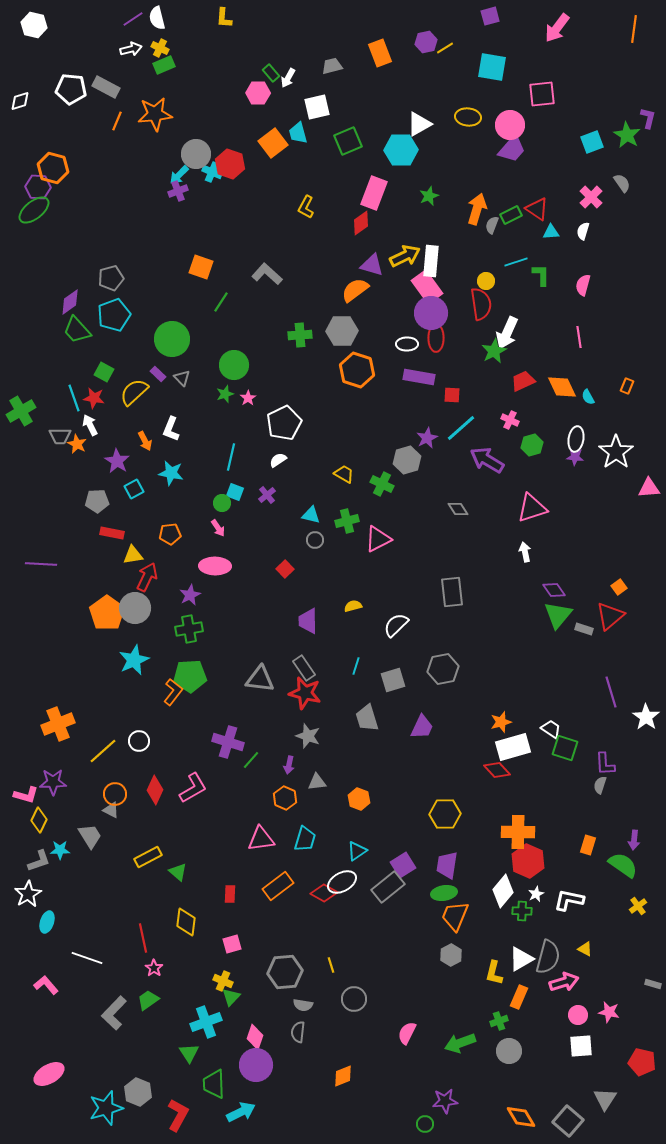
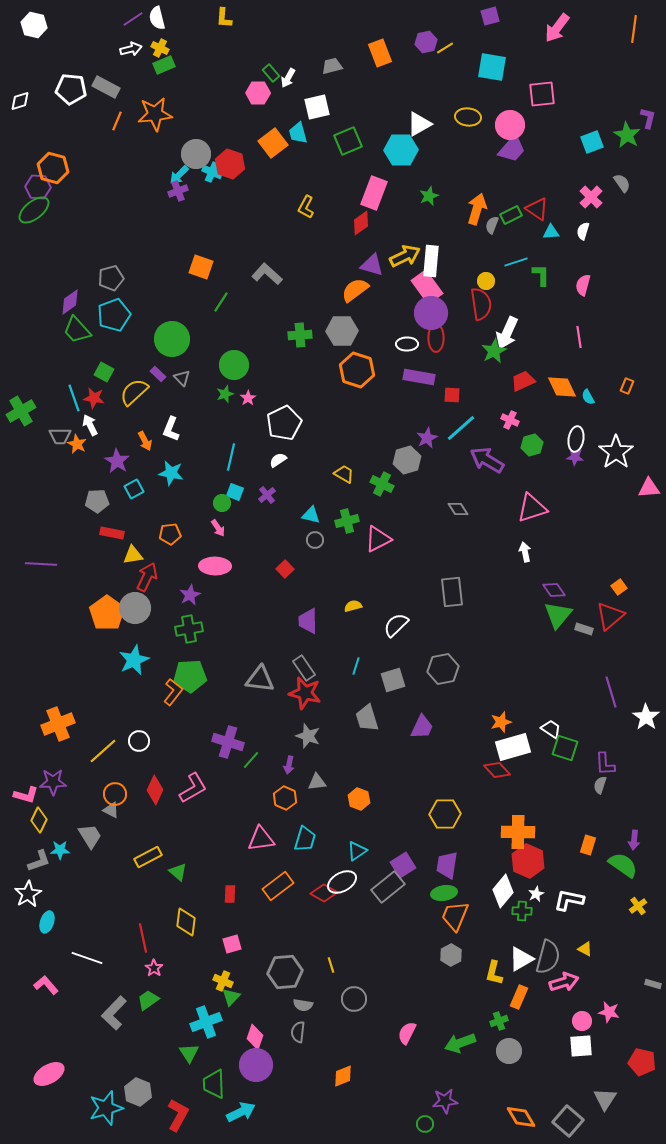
pink circle at (578, 1015): moved 4 px right, 6 px down
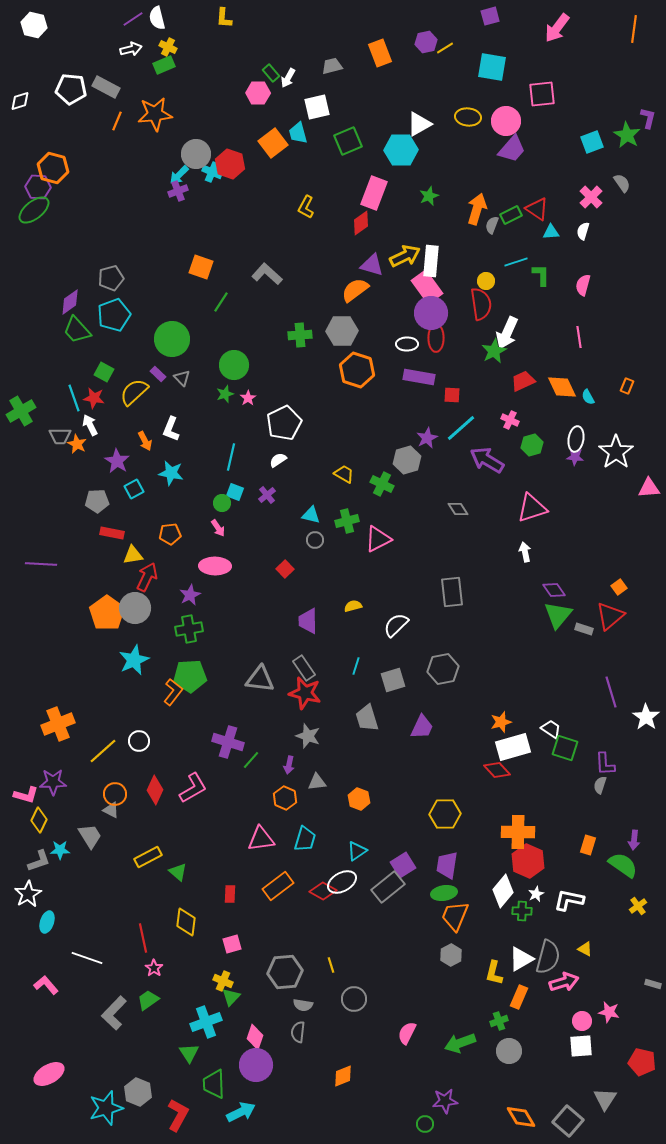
yellow cross at (160, 48): moved 8 px right, 1 px up
pink circle at (510, 125): moved 4 px left, 4 px up
red diamond at (324, 893): moved 1 px left, 2 px up
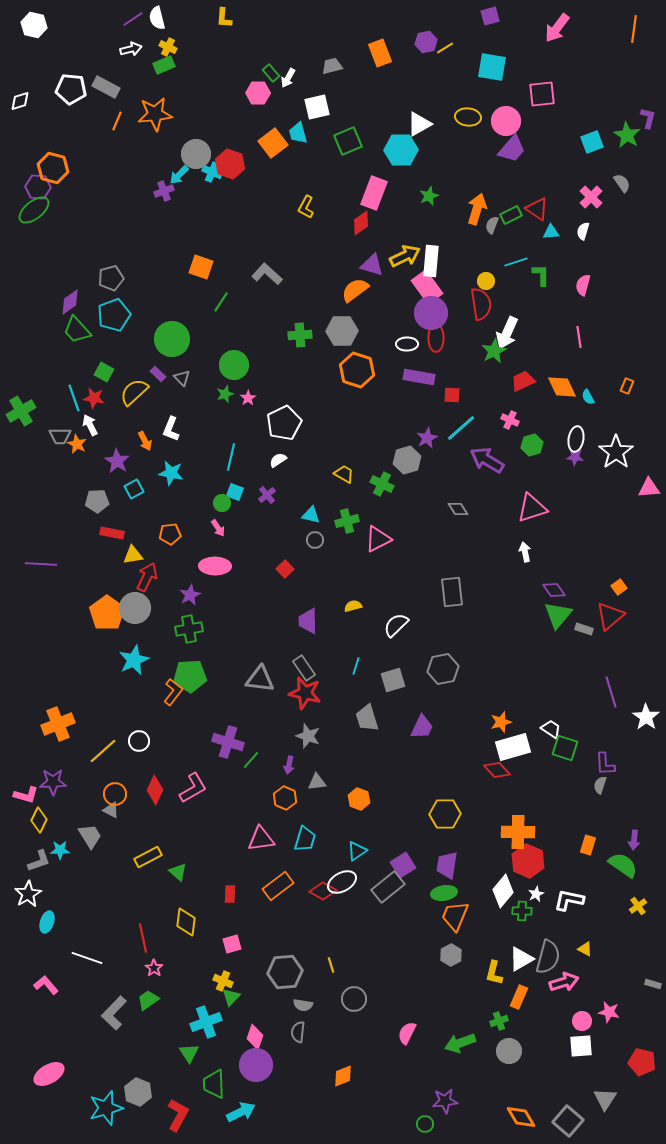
purple cross at (178, 191): moved 14 px left
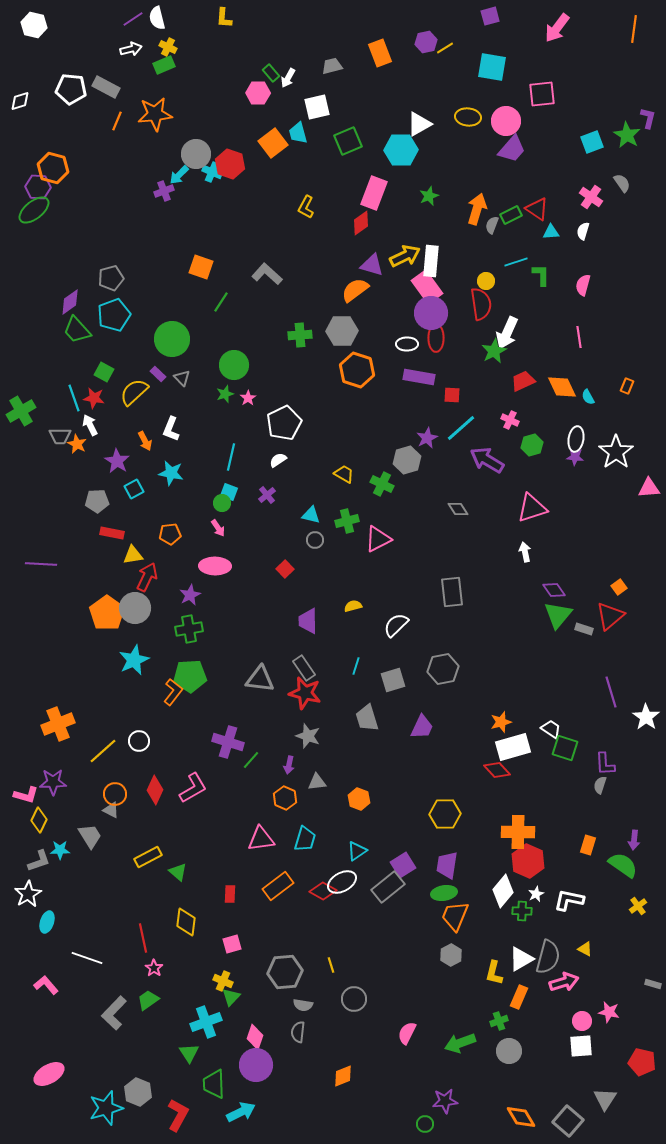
pink cross at (591, 197): rotated 10 degrees counterclockwise
cyan square at (235, 492): moved 6 px left
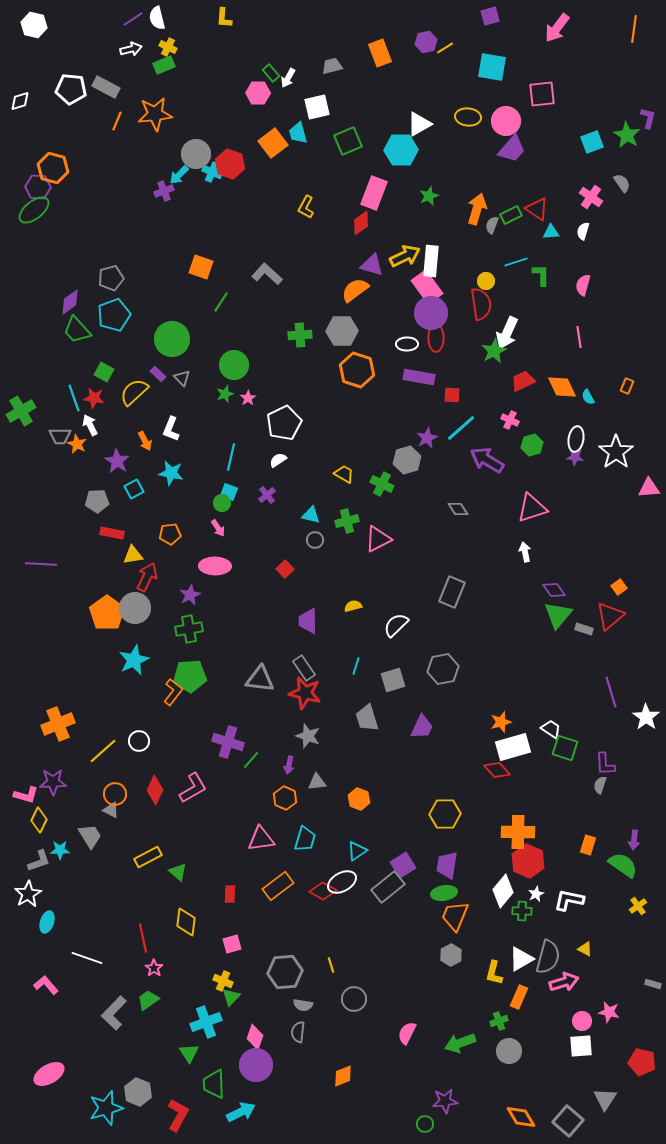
gray rectangle at (452, 592): rotated 28 degrees clockwise
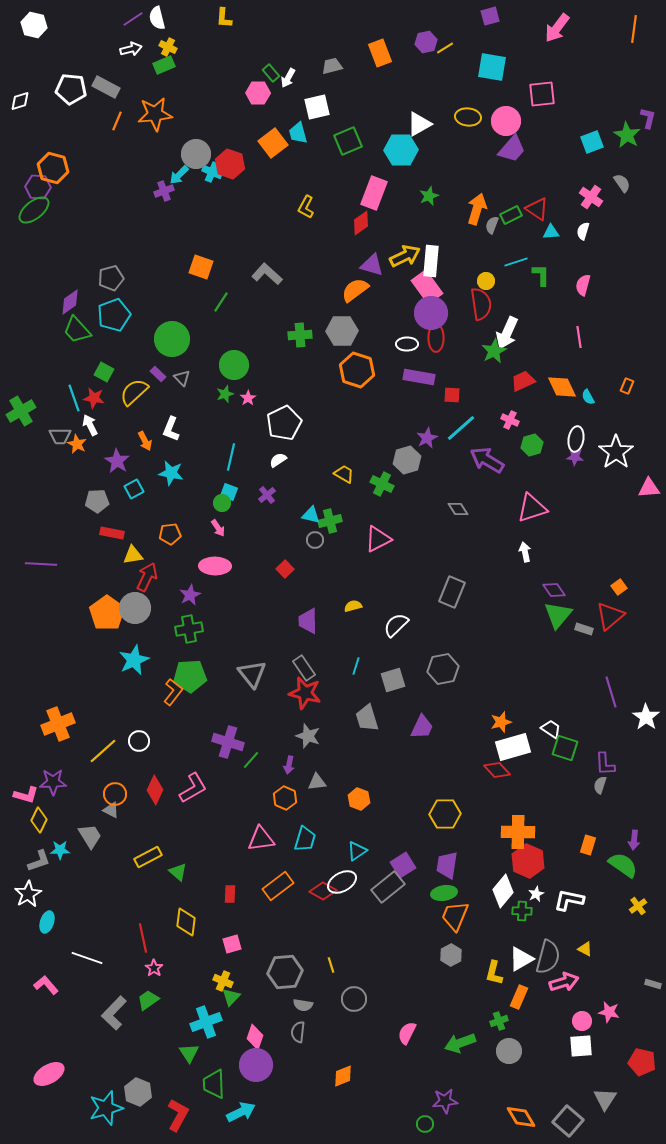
green cross at (347, 521): moved 17 px left
gray triangle at (260, 679): moved 8 px left, 5 px up; rotated 44 degrees clockwise
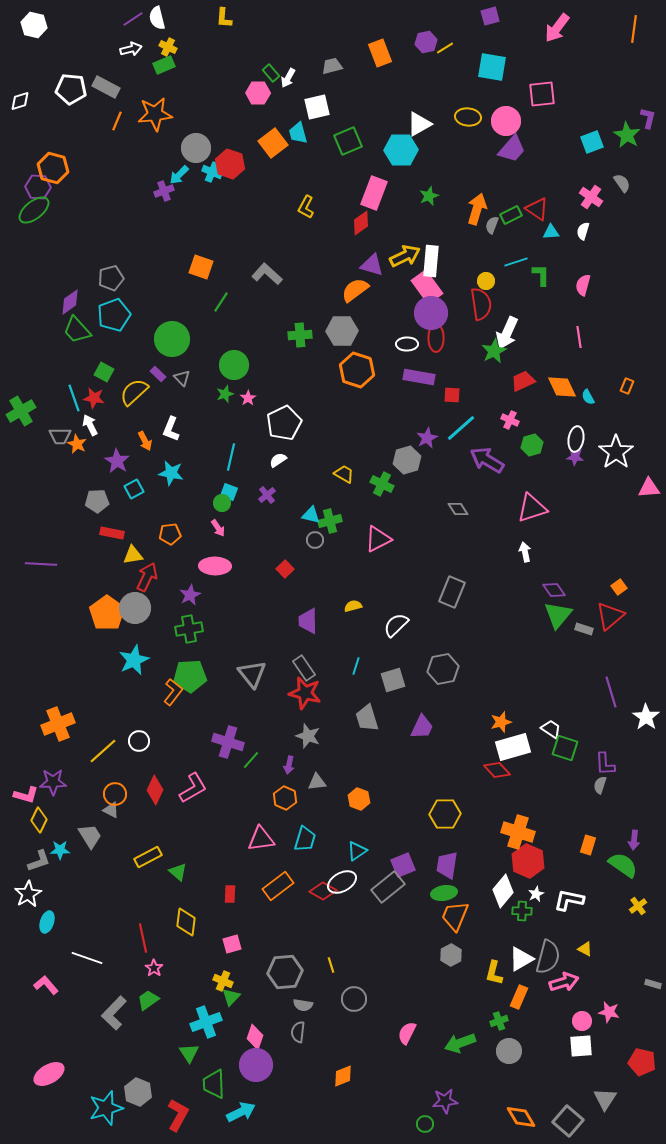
gray circle at (196, 154): moved 6 px up
orange cross at (518, 832): rotated 16 degrees clockwise
purple square at (403, 865): rotated 10 degrees clockwise
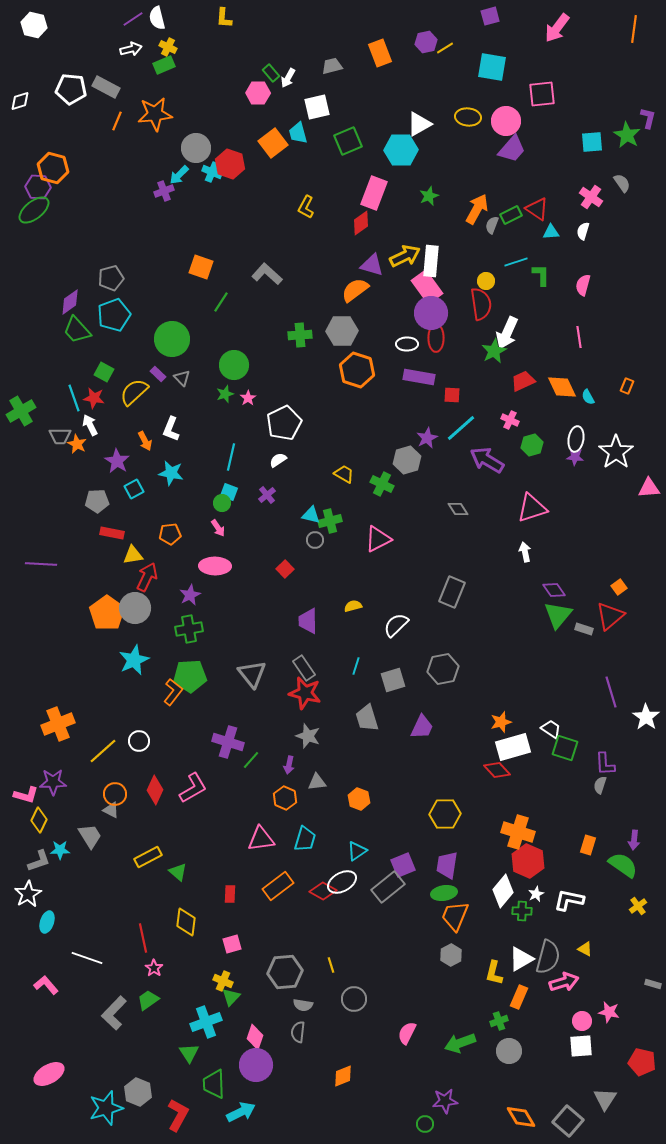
cyan square at (592, 142): rotated 15 degrees clockwise
orange arrow at (477, 209): rotated 12 degrees clockwise
